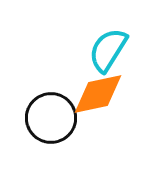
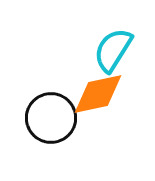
cyan semicircle: moved 5 px right
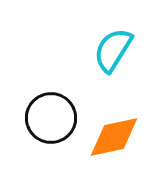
orange diamond: moved 16 px right, 43 px down
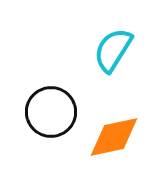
black circle: moved 6 px up
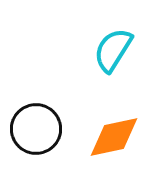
black circle: moved 15 px left, 17 px down
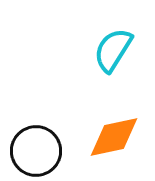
black circle: moved 22 px down
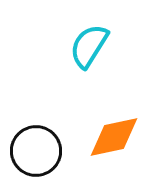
cyan semicircle: moved 24 px left, 4 px up
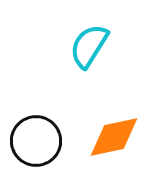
black circle: moved 10 px up
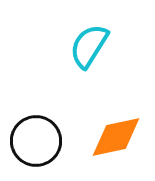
orange diamond: moved 2 px right
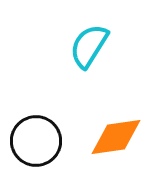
orange diamond: rotated 4 degrees clockwise
